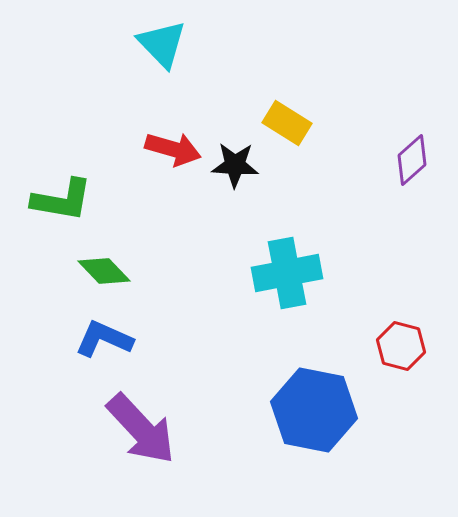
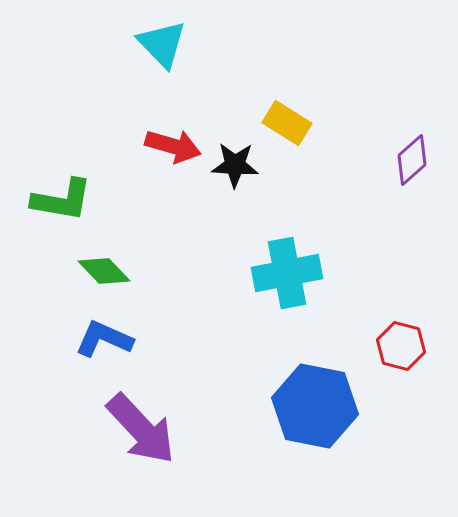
red arrow: moved 3 px up
blue hexagon: moved 1 px right, 4 px up
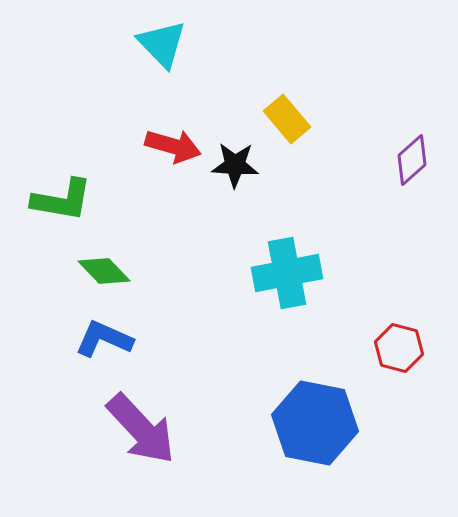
yellow rectangle: moved 4 px up; rotated 18 degrees clockwise
red hexagon: moved 2 px left, 2 px down
blue hexagon: moved 17 px down
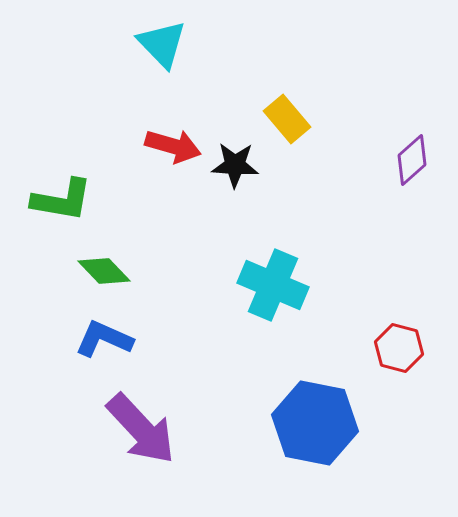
cyan cross: moved 14 px left, 12 px down; rotated 34 degrees clockwise
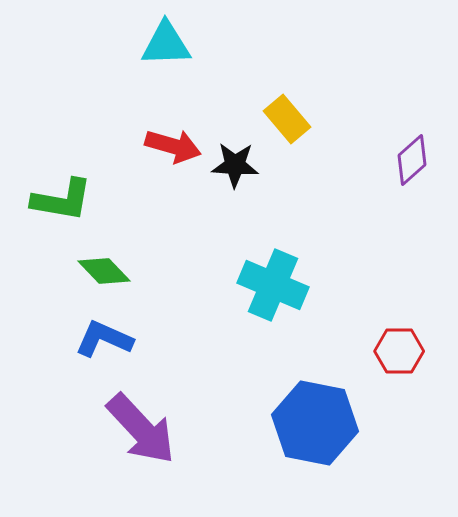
cyan triangle: moved 4 px right; rotated 48 degrees counterclockwise
red hexagon: moved 3 px down; rotated 15 degrees counterclockwise
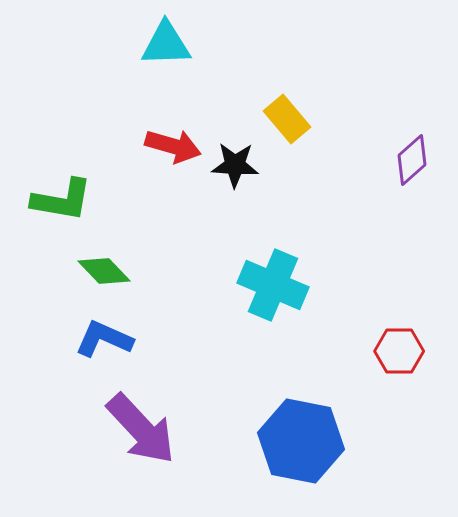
blue hexagon: moved 14 px left, 18 px down
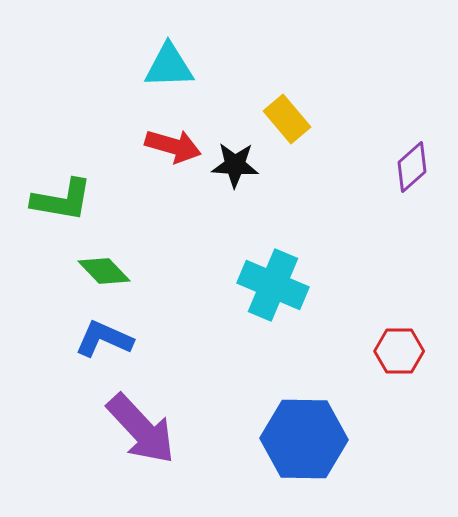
cyan triangle: moved 3 px right, 22 px down
purple diamond: moved 7 px down
blue hexagon: moved 3 px right, 2 px up; rotated 10 degrees counterclockwise
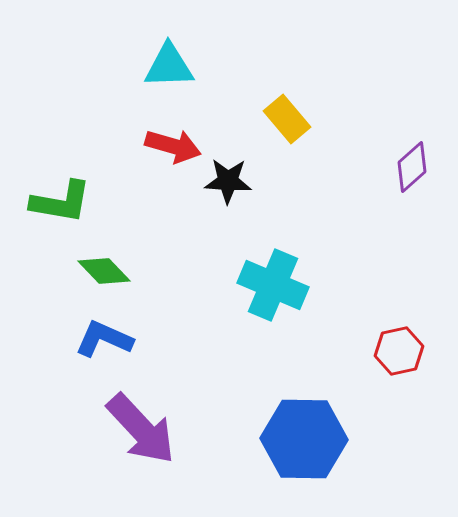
black star: moved 7 px left, 16 px down
green L-shape: moved 1 px left, 2 px down
red hexagon: rotated 12 degrees counterclockwise
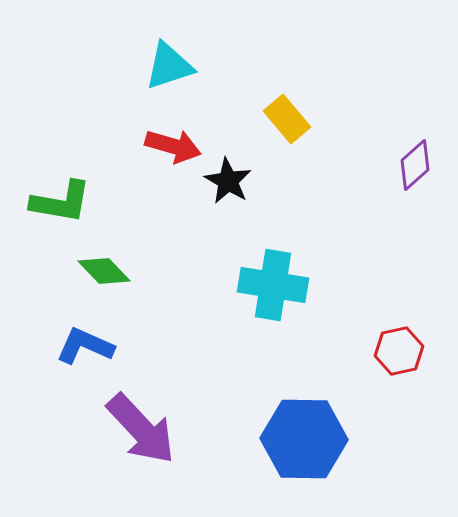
cyan triangle: rotated 16 degrees counterclockwise
purple diamond: moved 3 px right, 2 px up
black star: rotated 27 degrees clockwise
cyan cross: rotated 14 degrees counterclockwise
blue L-shape: moved 19 px left, 7 px down
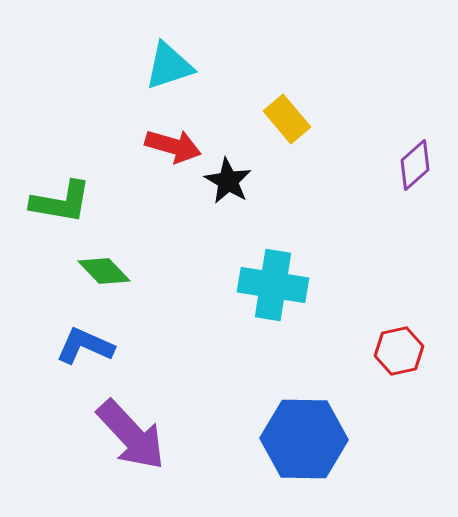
purple arrow: moved 10 px left, 6 px down
